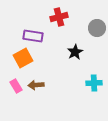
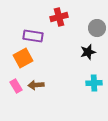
black star: moved 13 px right; rotated 14 degrees clockwise
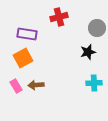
purple rectangle: moved 6 px left, 2 px up
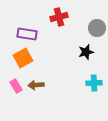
black star: moved 2 px left
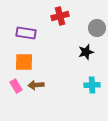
red cross: moved 1 px right, 1 px up
purple rectangle: moved 1 px left, 1 px up
orange square: moved 1 px right, 4 px down; rotated 30 degrees clockwise
cyan cross: moved 2 px left, 2 px down
